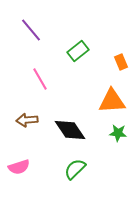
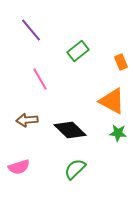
orange triangle: rotated 32 degrees clockwise
black diamond: rotated 12 degrees counterclockwise
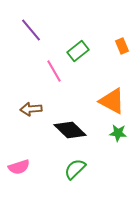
orange rectangle: moved 1 px right, 16 px up
pink line: moved 14 px right, 8 px up
brown arrow: moved 4 px right, 11 px up
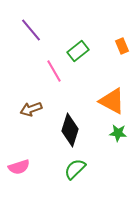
brown arrow: rotated 15 degrees counterclockwise
black diamond: rotated 64 degrees clockwise
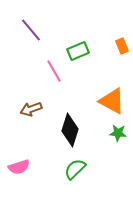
green rectangle: rotated 15 degrees clockwise
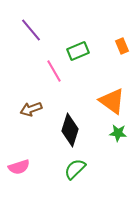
orange triangle: rotated 8 degrees clockwise
